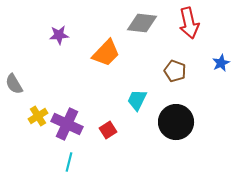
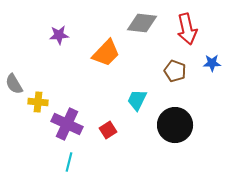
red arrow: moved 2 px left, 6 px down
blue star: moved 9 px left; rotated 24 degrees clockwise
yellow cross: moved 14 px up; rotated 36 degrees clockwise
black circle: moved 1 px left, 3 px down
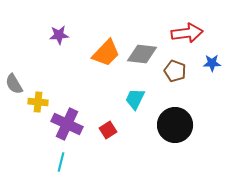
gray diamond: moved 31 px down
red arrow: moved 4 px down; rotated 84 degrees counterclockwise
cyan trapezoid: moved 2 px left, 1 px up
cyan line: moved 8 px left
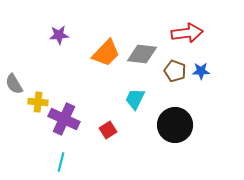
blue star: moved 11 px left, 8 px down
purple cross: moved 3 px left, 5 px up
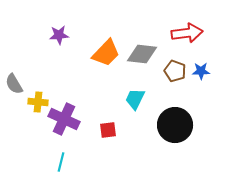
red square: rotated 24 degrees clockwise
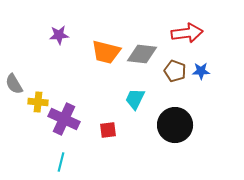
orange trapezoid: moved 1 px up; rotated 60 degrees clockwise
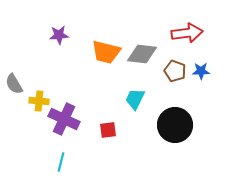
yellow cross: moved 1 px right, 1 px up
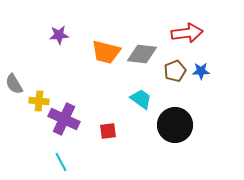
brown pentagon: rotated 30 degrees clockwise
cyan trapezoid: moved 6 px right; rotated 100 degrees clockwise
red square: moved 1 px down
cyan line: rotated 42 degrees counterclockwise
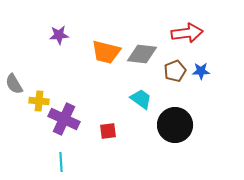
cyan line: rotated 24 degrees clockwise
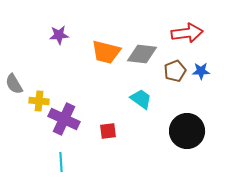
black circle: moved 12 px right, 6 px down
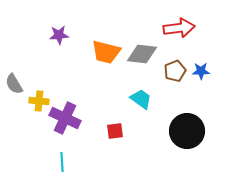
red arrow: moved 8 px left, 5 px up
purple cross: moved 1 px right, 1 px up
red square: moved 7 px right
cyan line: moved 1 px right
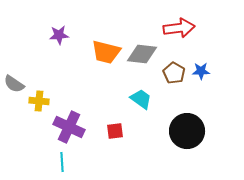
brown pentagon: moved 1 px left, 2 px down; rotated 20 degrees counterclockwise
gray semicircle: rotated 25 degrees counterclockwise
purple cross: moved 4 px right, 9 px down
